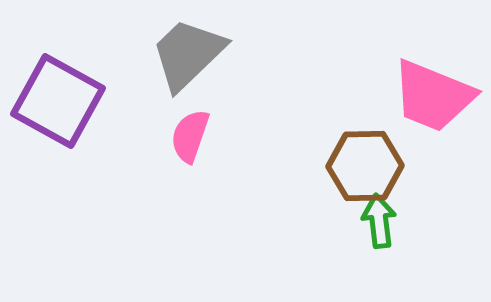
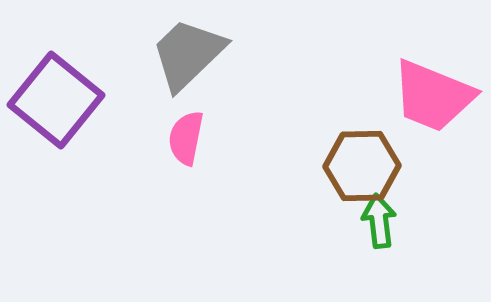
purple square: moved 2 px left, 1 px up; rotated 10 degrees clockwise
pink semicircle: moved 4 px left, 2 px down; rotated 8 degrees counterclockwise
brown hexagon: moved 3 px left
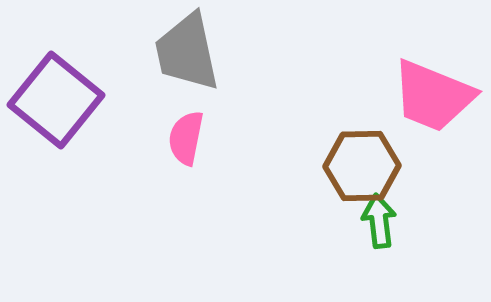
gray trapezoid: moved 1 px left, 2 px up; rotated 58 degrees counterclockwise
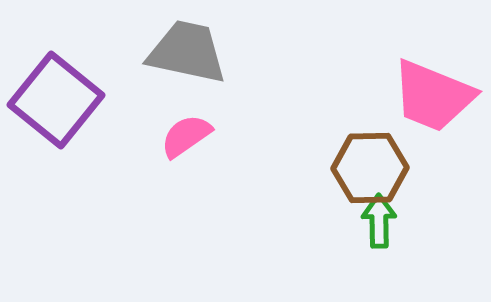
gray trapezoid: rotated 114 degrees clockwise
pink semicircle: moved 2 px up; rotated 44 degrees clockwise
brown hexagon: moved 8 px right, 2 px down
green arrow: rotated 6 degrees clockwise
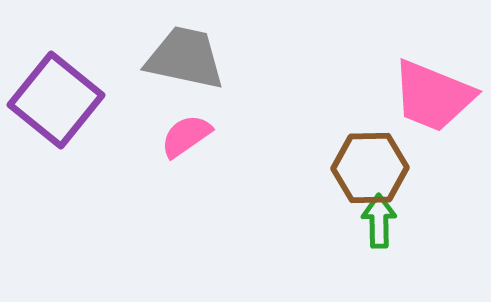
gray trapezoid: moved 2 px left, 6 px down
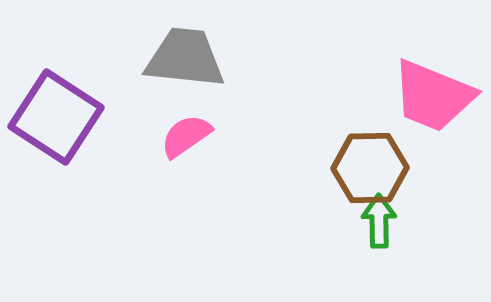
gray trapezoid: rotated 6 degrees counterclockwise
purple square: moved 17 px down; rotated 6 degrees counterclockwise
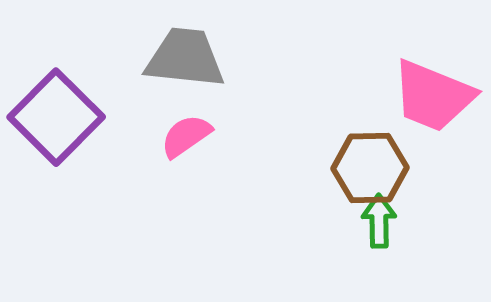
purple square: rotated 12 degrees clockwise
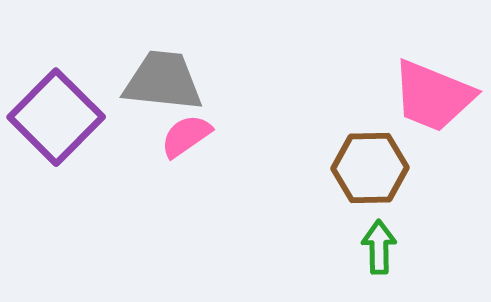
gray trapezoid: moved 22 px left, 23 px down
green arrow: moved 26 px down
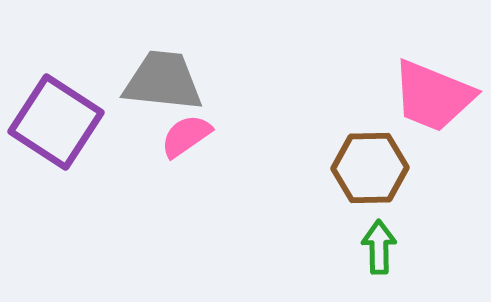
purple square: moved 5 px down; rotated 12 degrees counterclockwise
